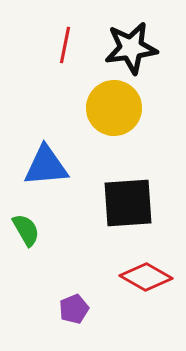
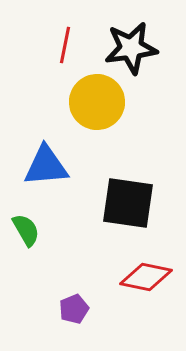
yellow circle: moved 17 px left, 6 px up
black square: rotated 12 degrees clockwise
red diamond: rotated 18 degrees counterclockwise
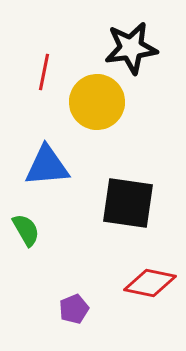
red line: moved 21 px left, 27 px down
blue triangle: moved 1 px right
red diamond: moved 4 px right, 6 px down
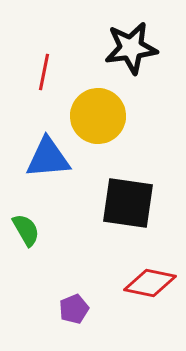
yellow circle: moved 1 px right, 14 px down
blue triangle: moved 1 px right, 8 px up
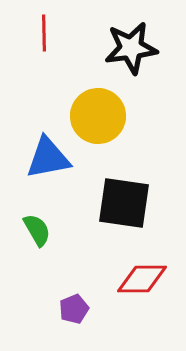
red line: moved 39 px up; rotated 12 degrees counterclockwise
blue triangle: rotated 6 degrees counterclockwise
black square: moved 4 px left
green semicircle: moved 11 px right
red diamond: moved 8 px left, 4 px up; rotated 12 degrees counterclockwise
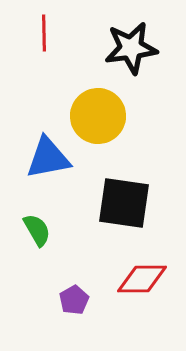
purple pentagon: moved 9 px up; rotated 8 degrees counterclockwise
